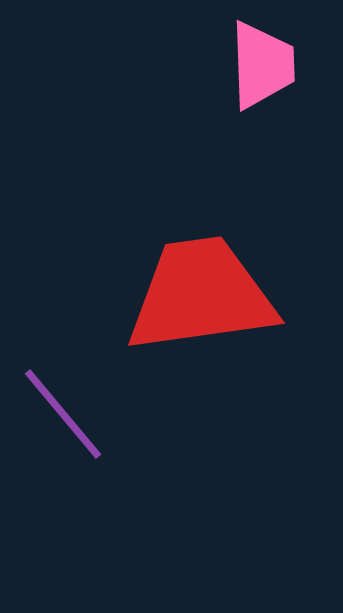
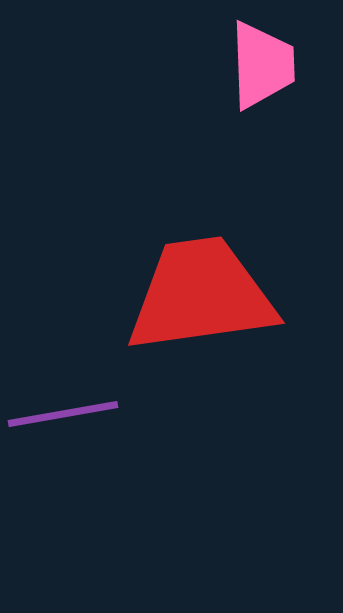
purple line: rotated 60 degrees counterclockwise
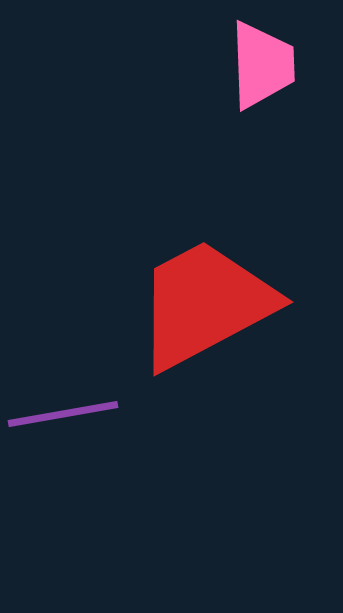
red trapezoid: moved 4 px right, 9 px down; rotated 20 degrees counterclockwise
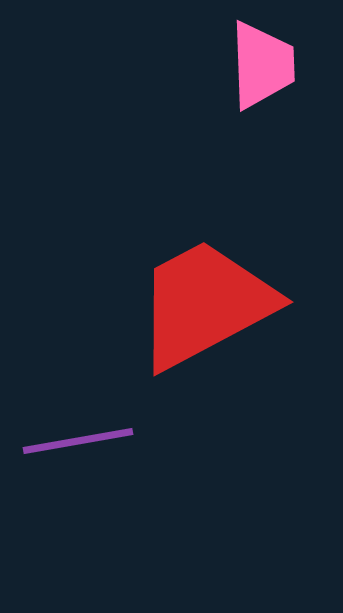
purple line: moved 15 px right, 27 px down
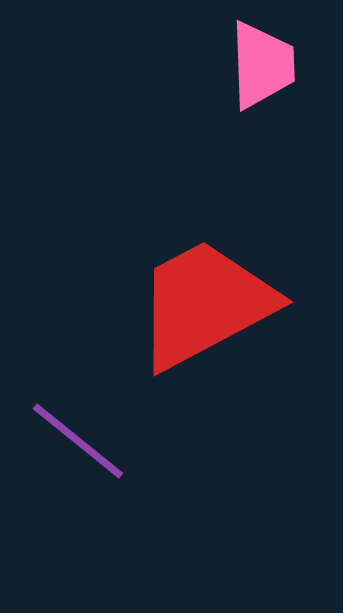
purple line: rotated 49 degrees clockwise
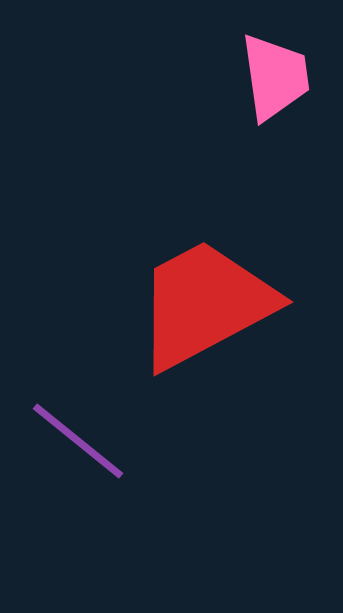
pink trapezoid: moved 13 px right, 12 px down; rotated 6 degrees counterclockwise
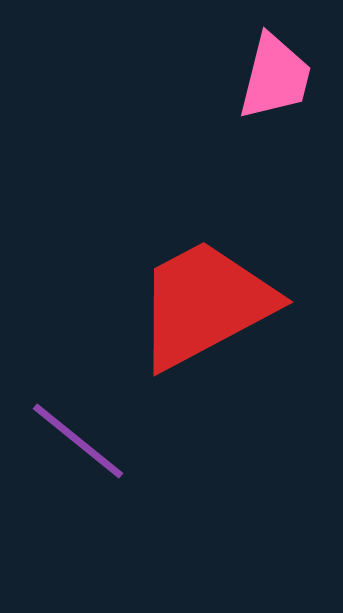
pink trapezoid: rotated 22 degrees clockwise
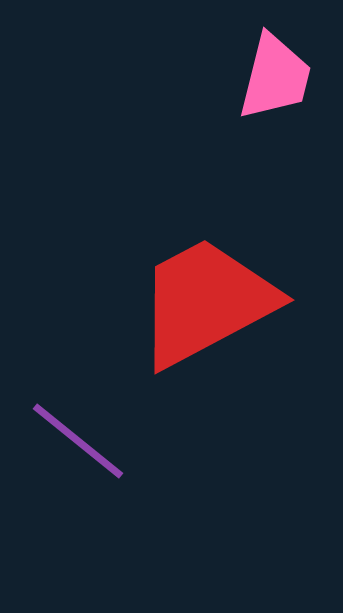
red trapezoid: moved 1 px right, 2 px up
